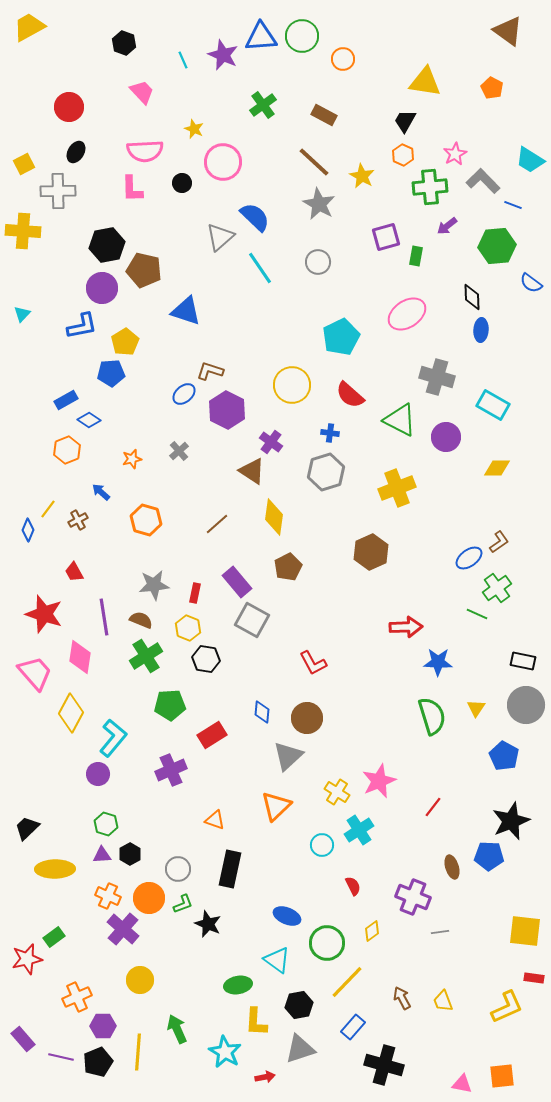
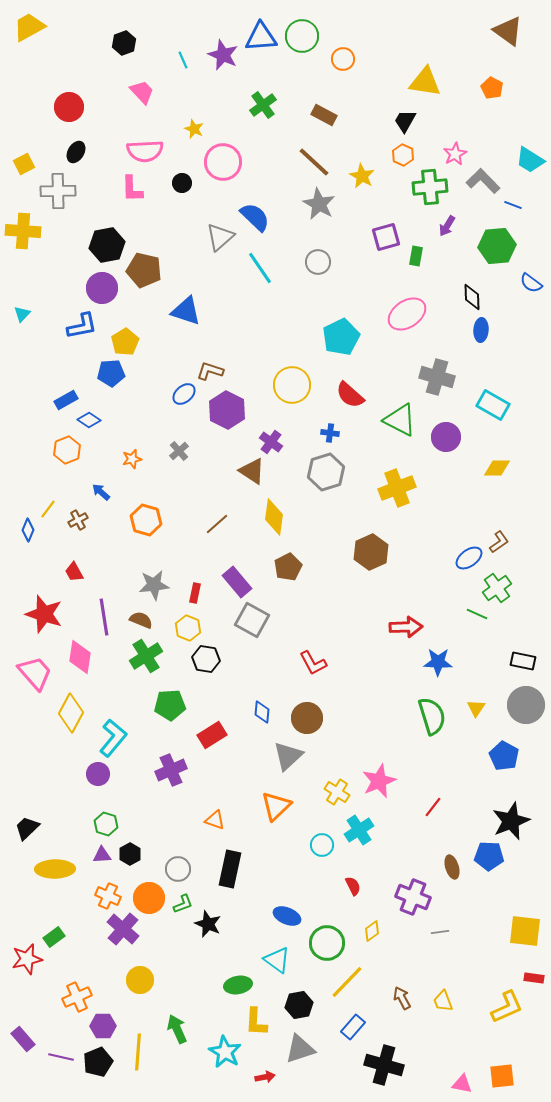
black hexagon at (124, 43): rotated 20 degrees clockwise
purple arrow at (447, 226): rotated 20 degrees counterclockwise
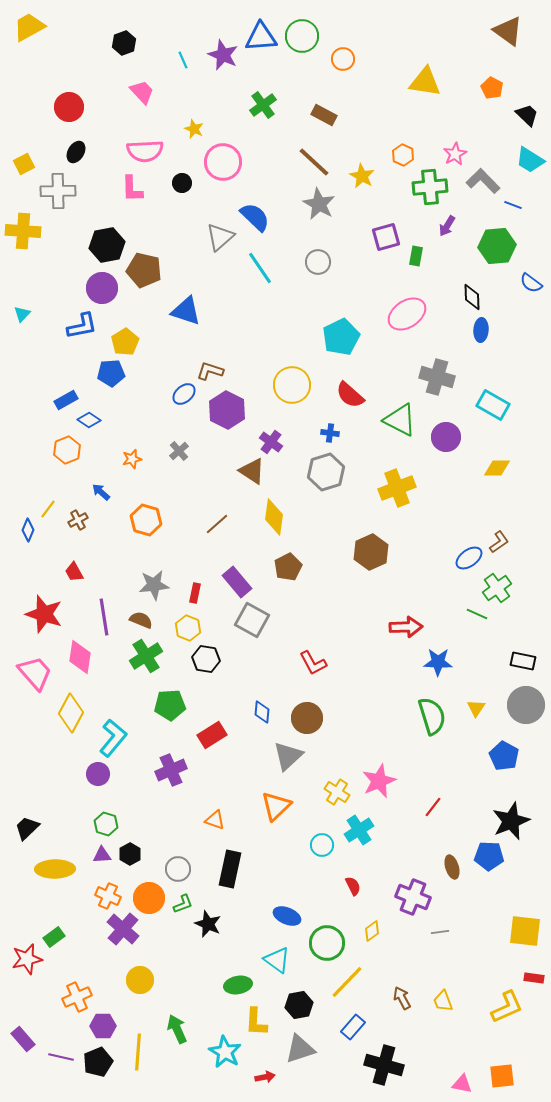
black trapezoid at (405, 121): moved 122 px right, 6 px up; rotated 105 degrees clockwise
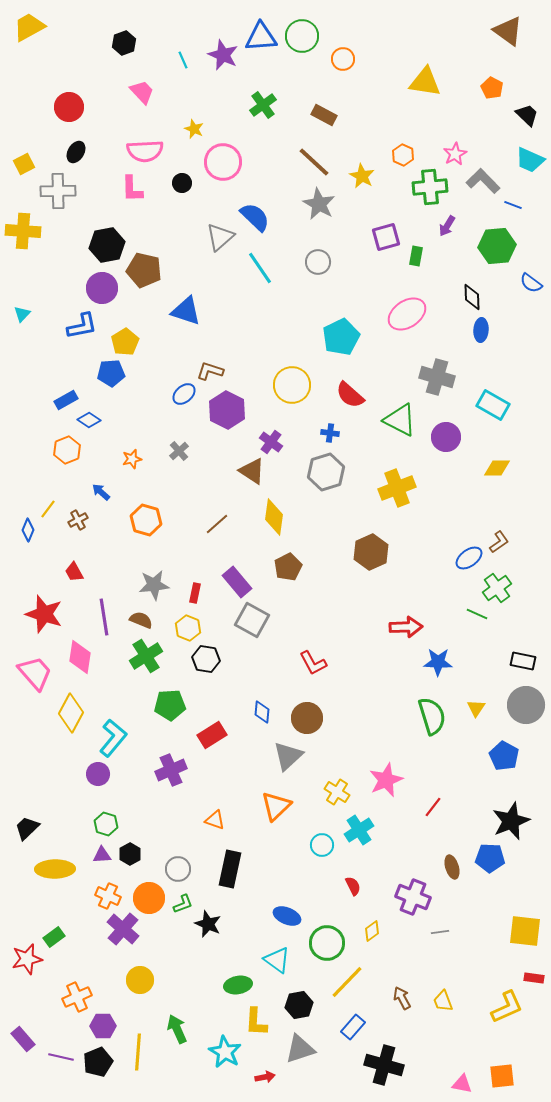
cyan trapezoid at (530, 160): rotated 8 degrees counterclockwise
pink star at (379, 781): moved 7 px right, 1 px up
blue pentagon at (489, 856): moved 1 px right, 2 px down
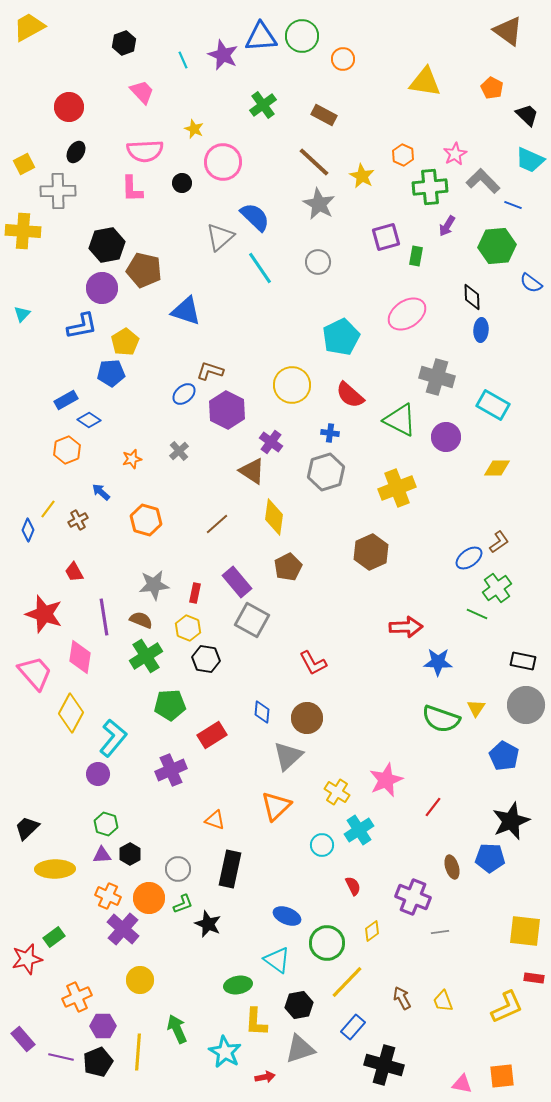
green semicircle at (432, 716): moved 9 px right, 3 px down; rotated 126 degrees clockwise
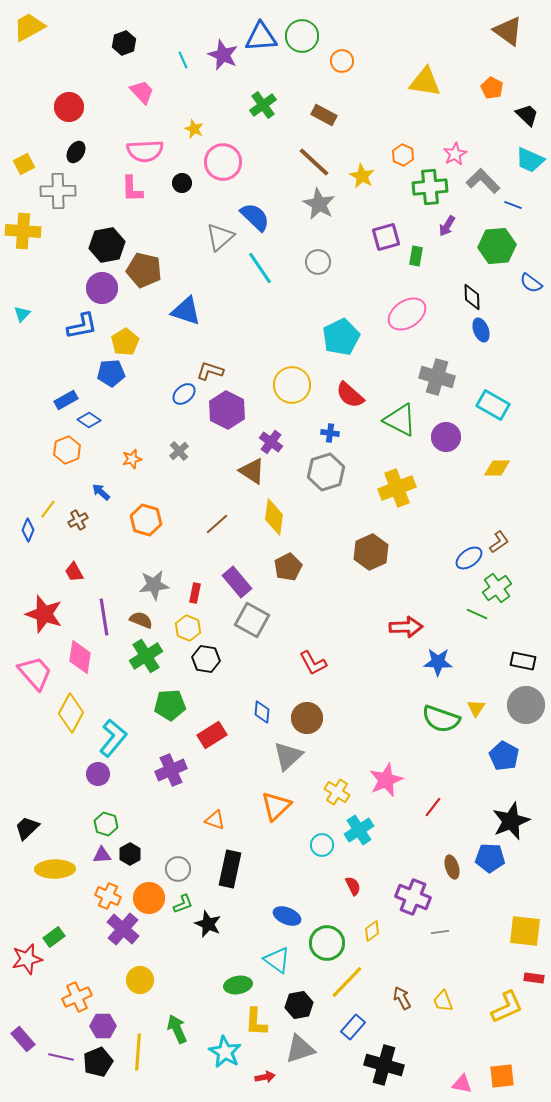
orange circle at (343, 59): moved 1 px left, 2 px down
blue ellipse at (481, 330): rotated 25 degrees counterclockwise
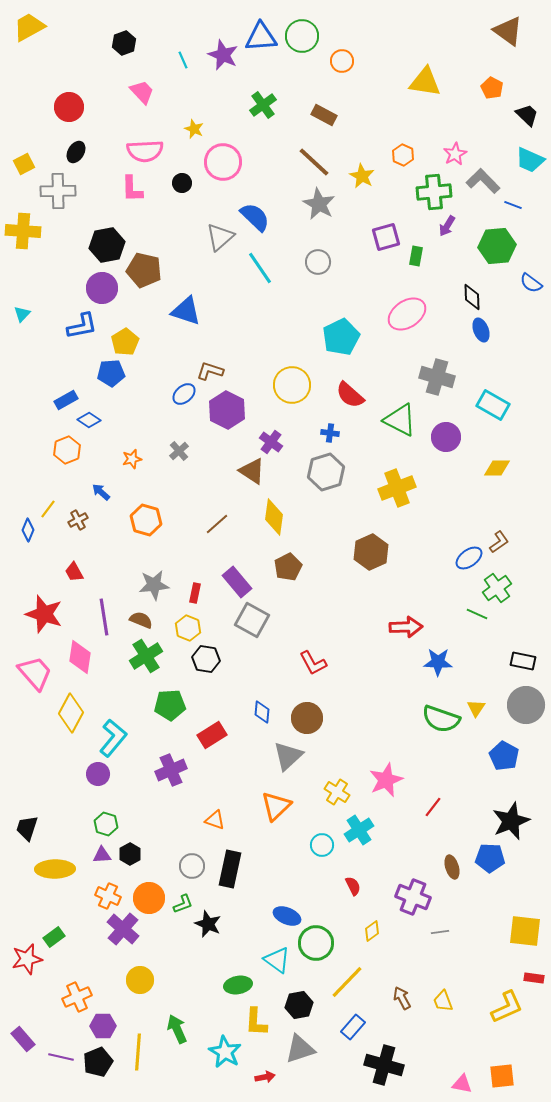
green cross at (430, 187): moved 4 px right, 5 px down
black trapezoid at (27, 828): rotated 28 degrees counterclockwise
gray circle at (178, 869): moved 14 px right, 3 px up
green circle at (327, 943): moved 11 px left
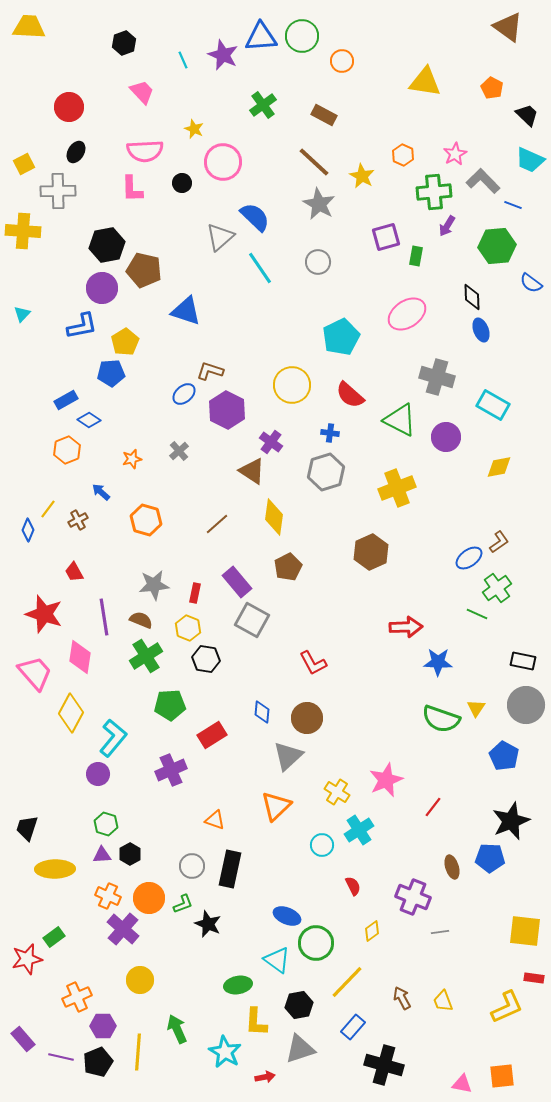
yellow trapezoid at (29, 27): rotated 32 degrees clockwise
brown triangle at (508, 31): moved 4 px up
yellow diamond at (497, 468): moved 2 px right, 1 px up; rotated 12 degrees counterclockwise
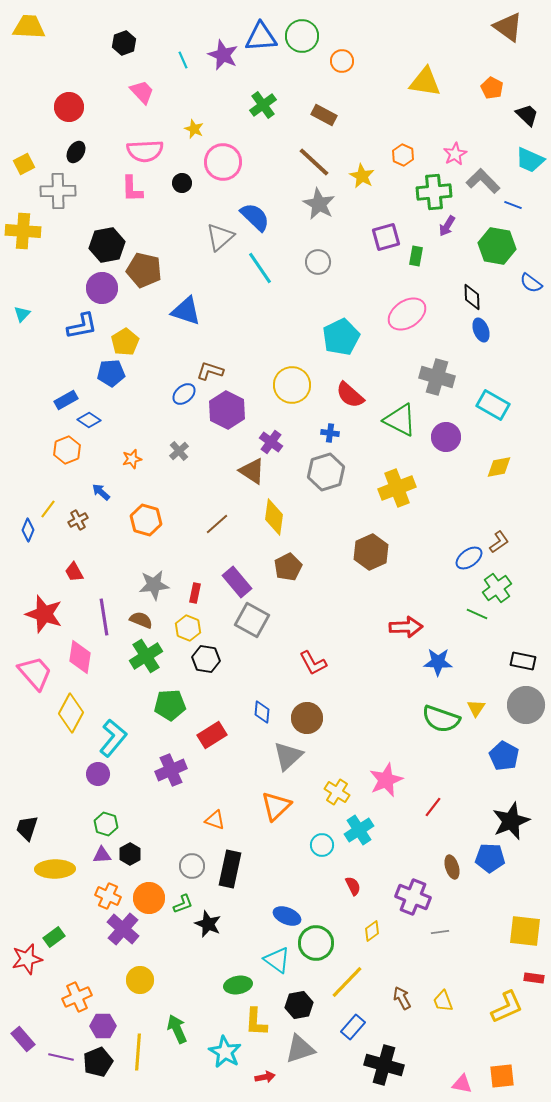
green hexagon at (497, 246): rotated 15 degrees clockwise
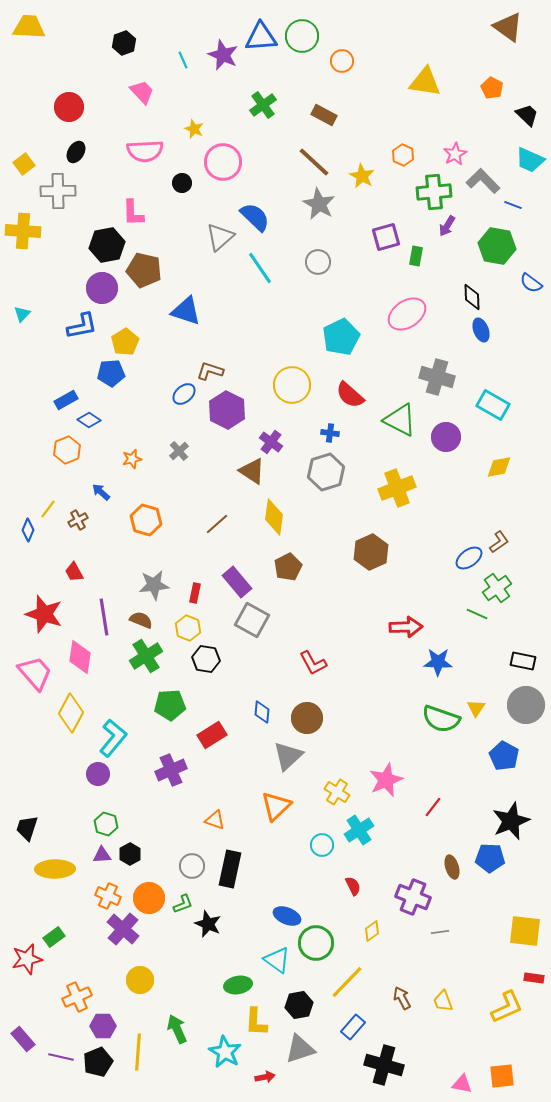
yellow square at (24, 164): rotated 10 degrees counterclockwise
pink L-shape at (132, 189): moved 1 px right, 24 px down
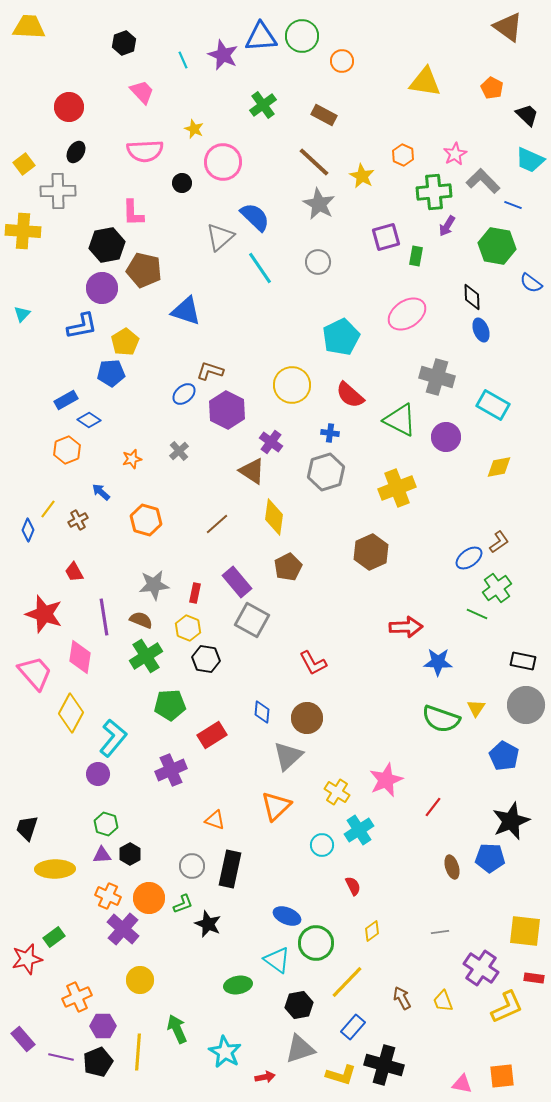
purple cross at (413, 897): moved 68 px right, 71 px down; rotated 12 degrees clockwise
yellow L-shape at (256, 1022): moved 85 px right, 53 px down; rotated 76 degrees counterclockwise
